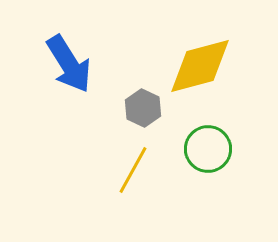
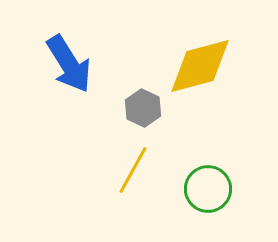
green circle: moved 40 px down
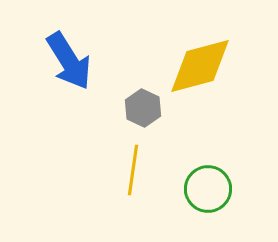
blue arrow: moved 3 px up
yellow line: rotated 21 degrees counterclockwise
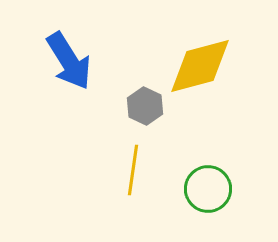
gray hexagon: moved 2 px right, 2 px up
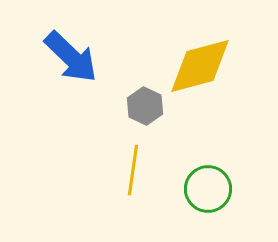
blue arrow: moved 2 px right, 4 px up; rotated 14 degrees counterclockwise
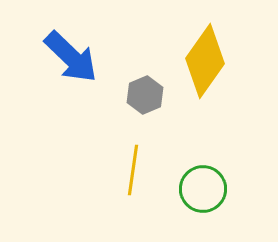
yellow diamond: moved 5 px right, 5 px up; rotated 40 degrees counterclockwise
gray hexagon: moved 11 px up; rotated 12 degrees clockwise
green circle: moved 5 px left
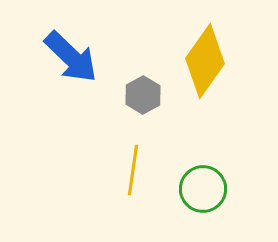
gray hexagon: moved 2 px left; rotated 6 degrees counterclockwise
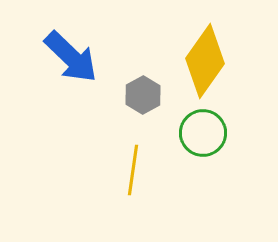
green circle: moved 56 px up
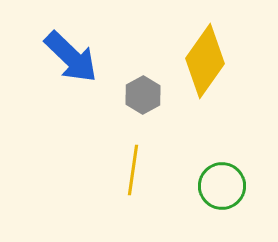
green circle: moved 19 px right, 53 px down
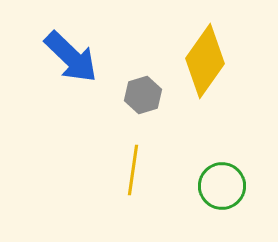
gray hexagon: rotated 12 degrees clockwise
